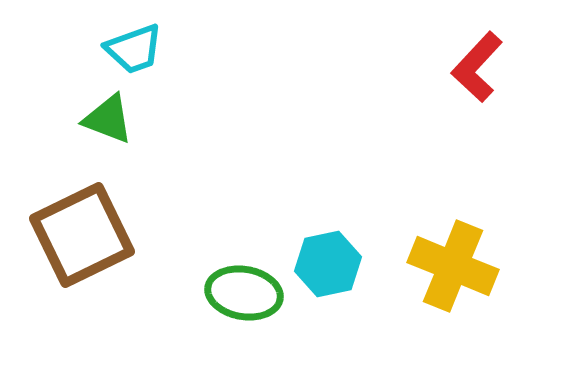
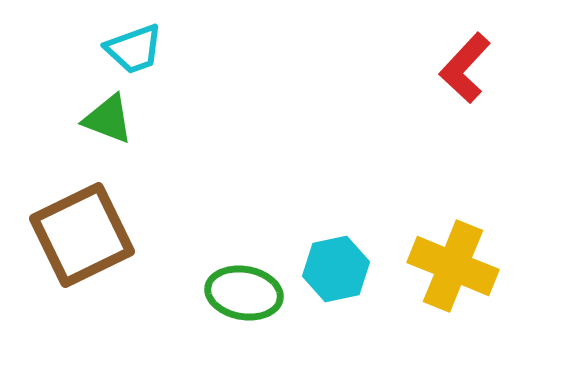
red L-shape: moved 12 px left, 1 px down
cyan hexagon: moved 8 px right, 5 px down
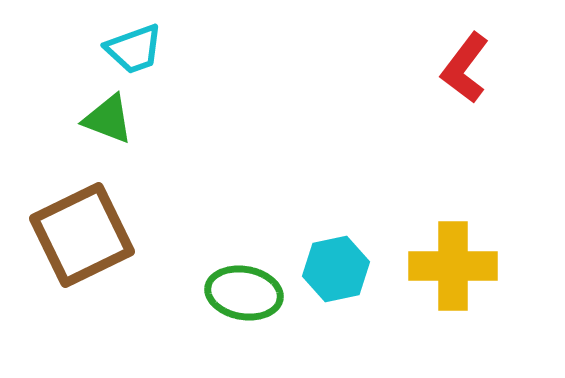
red L-shape: rotated 6 degrees counterclockwise
yellow cross: rotated 22 degrees counterclockwise
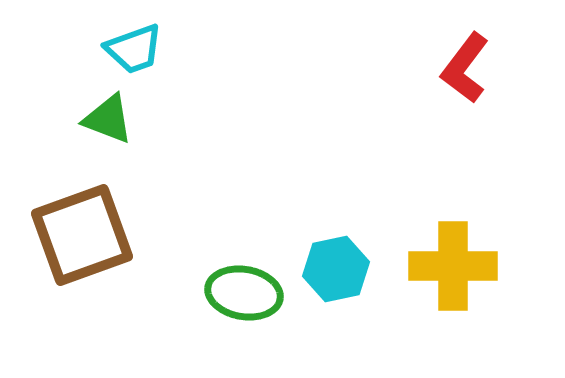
brown square: rotated 6 degrees clockwise
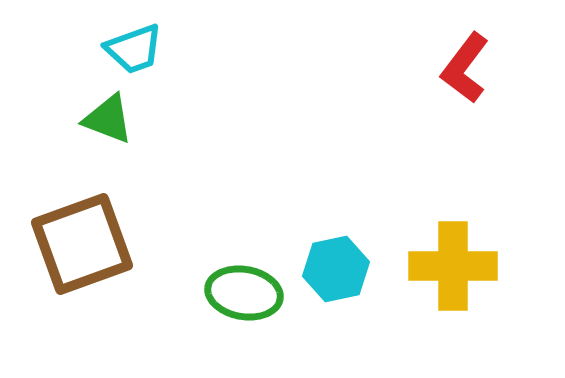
brown square: moved 9 px down
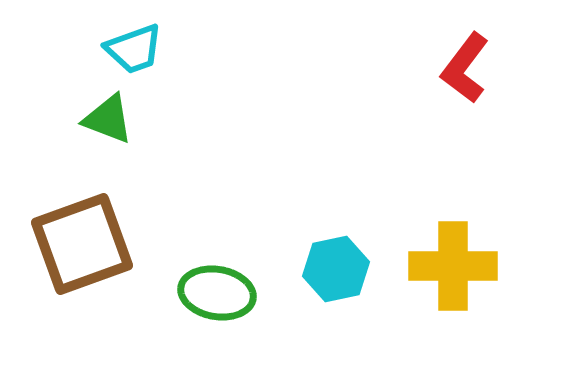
green ellipse: moved 27 px left
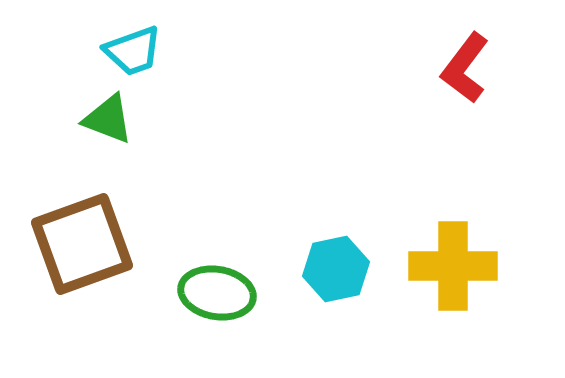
cyan trapezoid: moved 1 px left, 2 px down
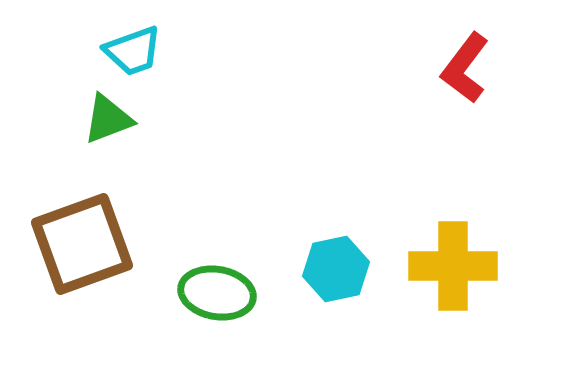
green triangle: rotated 42 degrees counterclockwise
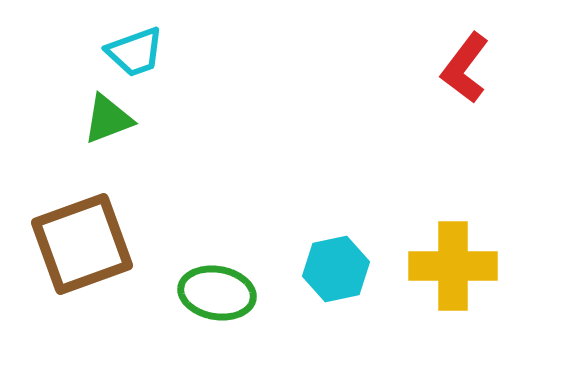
cyan trapezoid: moved 2 px right, 1 px down
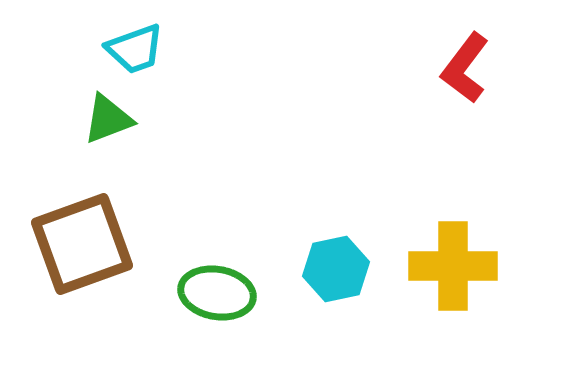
cyan trapezoid: moved 3 px up
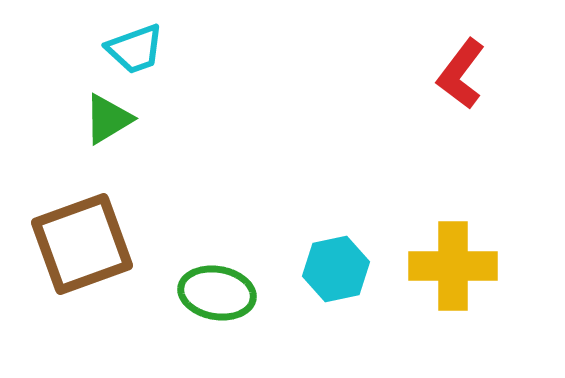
red L-shape: moved 4 px left, 6 px down
green triangle: rotated 10 degrees counterclockwise
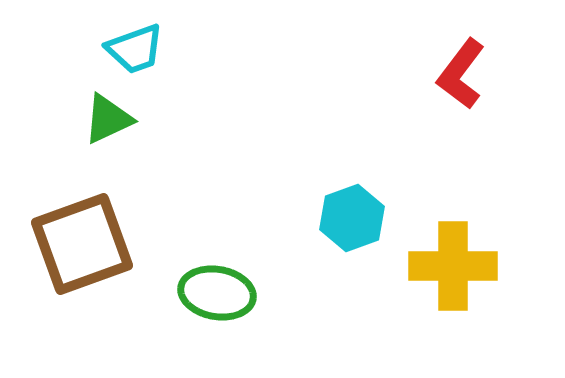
green triangle: rotated 6 degrees clockwise
cyan hexagon: moved 16 px right, 51 px up; rotated 8 degrees counterclockwise
